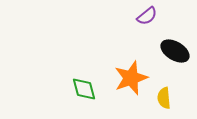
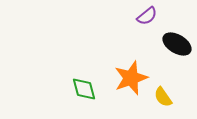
black ellipse: moved 2 px right, 7 px up
yellow semicircle: moved 1 px left, 1 px up; rotated 30 degrees counterclockwise
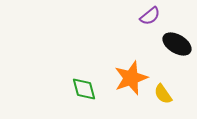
purple semicircle: moved 3 px right
yellow semicircle: moved 3 px up
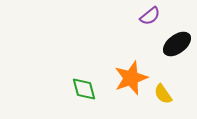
black ellipse: rotated 68 degrees counterclockwise
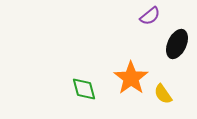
black ellipse: rotated 28 degrees counterclockwise
orange star: rotated 16 degrees counterclockwise
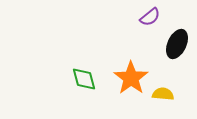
purple semicircle: moved 1 px down
green diamond: moved 10 px up
yellow semicircle: rotated 130 degrees clockwise
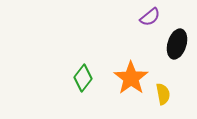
black ellipse: rotated 8 degrees counterclockwise
green diamond: moved 1 px left, 1 px up; rotated 52 degrees clockwise
yellow semicircle: rotated 75 degrees clockwise
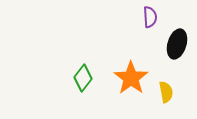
purple semicircle: rotated 55 degrees counterclockwise
yellow semicircle: moved 3 px right, 2 px up
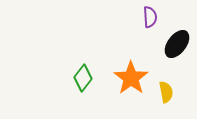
black ellipse: rotated 20 degrees clockwise
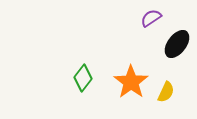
purple semicircle: moved 1 px right, 1 px down; rotated 120 degrees counterclockwise
orange star: moved 4 px down
yellow semicircle: rotated 35 degrees clockwise
